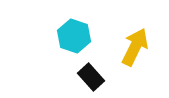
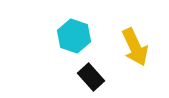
yellow arrow: rotated 129 degrees clockwise
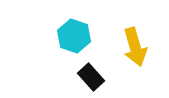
yellow arrow: rotated 9 degrees clockwise
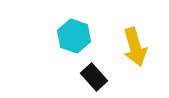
black rectangle: moved 3 px right
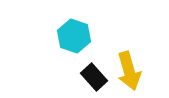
yellow arrow: moved 6 px left, 24 px down
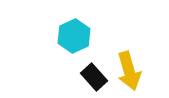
cyan hexagon: rotated 16 degrees clockwise
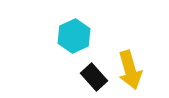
yellow arrow: moved 1 px right, 1 px up
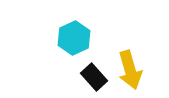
cyan hexagon: moved 2 px down
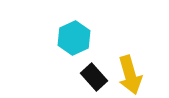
yellow arrow: moved 5 px down
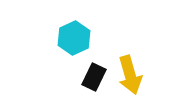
black rectangle: rotated 68 degrees clockwise
